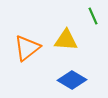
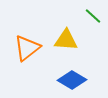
green line: rotated 24 degrees counterclockwise
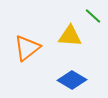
yellow triangle: moved 4 px right, 4 px up
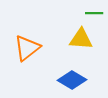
green line: moved 1 px right, 3 px up; rotated 42 degrees counterclockwise
yellow triangle: moved 11 px right, 3 px down
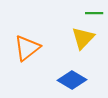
yellow triangle: moved 2 px right, 1 px up; rotated 50 degrees counterclockwise
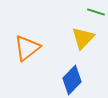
green line: moved 2 px right, 1 px up; rotated 18 degrees clockwise
blue diamond: rotated 76 degrees counterclockwise
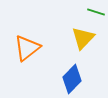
blue diamond: moved 1 px up
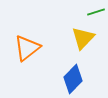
green line: rotated 36 degrees counterclockwise
blue diamond: moved 1 px right
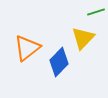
blue diamond: moved 14 px left, 17 px up
